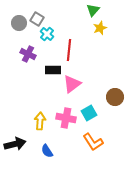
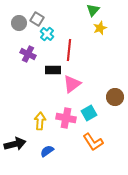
blue semicircle: rotated 88 degrees clockwise
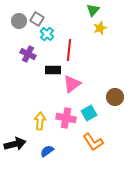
gray circle: moved 2 px up
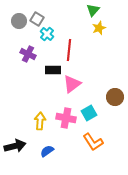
yellow star: moved 1 px left
black arrow: moved 2 px down
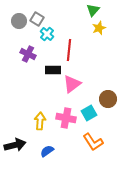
brown circle: moved 7 px left, 2 px down
black arrow: moved 1 px up
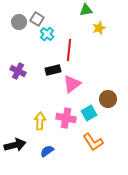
green triangle: moved 7 px left; rotated 40 degrees clockwise
gray circle: moved 1 px down
purple cross: moved 10 px left, 17 px down
black rectangle: rotated 14 degrees counterclockwise
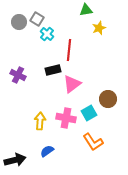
purple cross: moved 4 px down
black arrow: moved 15 px down
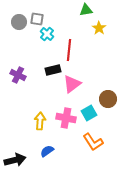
gray square: rotated 24 degrees counterclockwise
yellow star: rotated 16 degrees counterclockwise
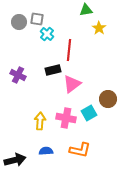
orange L-shape: moved 13 px left, 8 px down; rotated 45 degrees counterclockwise
blue semicircle: moved 1 px left; rotated 32 degrees clockwise
